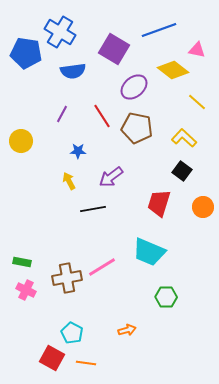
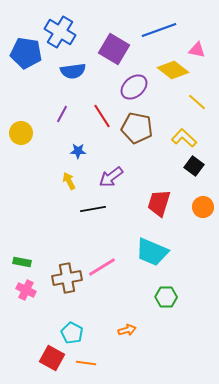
yellow circle: moved 8 px up
black square: moved 12 px right, 5 px up
cyan trapezoid: moved 3 px right
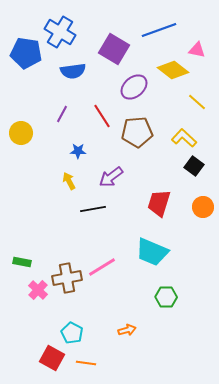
brown pentagon: moved 4 px down; rotated 16 degrees counterclockwise
pink cross: moved 12 px right; rotated 18 degrees clockwise
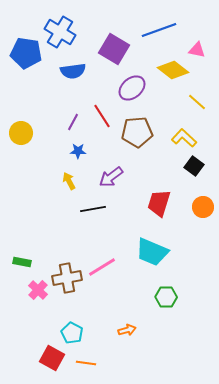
purple ellipse: moved 2 px left, 1 px down
purple line: moved 11 px right, 8 px down
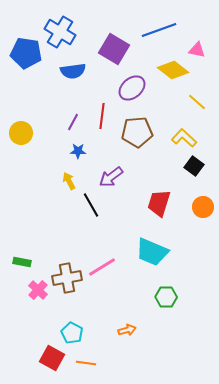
red line: rotated 40 degrees clockwise
black line: moved 2 px left, 4 px up; rotated 70 degrees clockwise
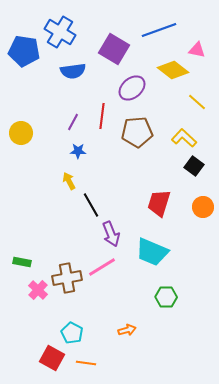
blue pentagon: moved 2 px left, 2 px up
purple arrow: moved 57 px down; rotated 75 degrees counterclockwise
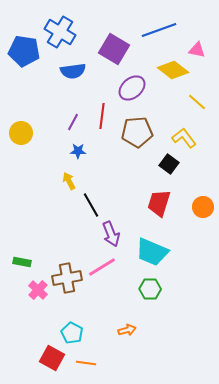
yellow L-shape: rotated 10 degrees clockwise
black square: moved 25 px left, 2 px up
green hexagon: moved 16 px left, 8 px up
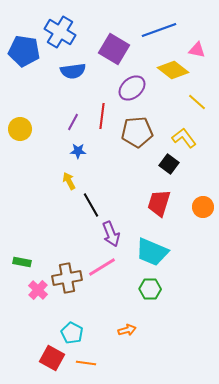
yellow circle: moved 1 px left, 4 px up
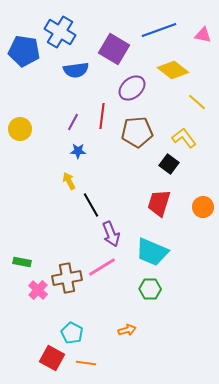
pink triangle: moved 6 px right, 15 px up
blue semicircle: moved 3 px right, 1 px up
